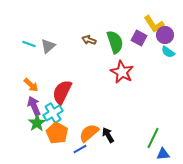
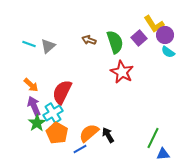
purple square: rotated 21 degrees clockwise
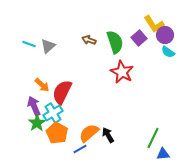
orange arrow: moved 11 px right
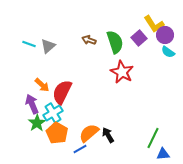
purple arrow: moved 2 px left, 2 px up
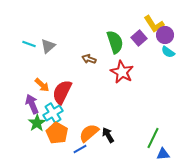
brown arrow: moved 19 px down
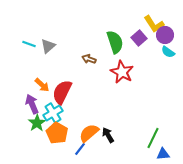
blue line: rotated 24 degrees counterclockwise
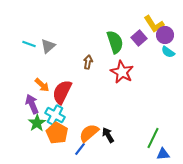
brown arrow: moved 1 px left, 3 px down; rotated 80 degrees clockwise
cyan cross: moved 2 px right, 2 px down; rotated 30 degrees counterclockwise
